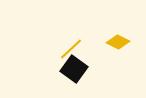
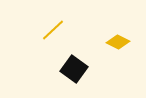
yellow line: moved 18 px left, 19 px up
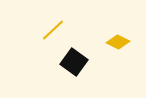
black square: moved 7 px up
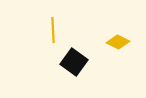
yellow line: rotated 50 degrees counterclockwise
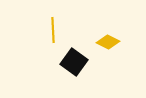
yellow diamond: moved 10 px left
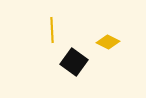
yellow line: moved 1 px left
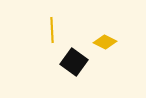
yellow diamond: moved 3 px left
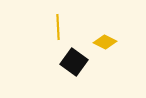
yellow line: moved 6 px right, 3 px up
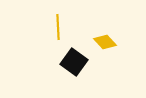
yellow diamond: rotated 20 degrees clockwise
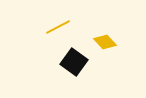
yellow line: rotated 65 degrees clockwise
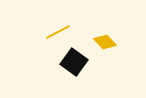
yellow line: moved 5 px down
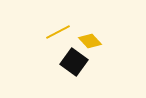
yellow diamond: moved 15 px left, 1 px up
